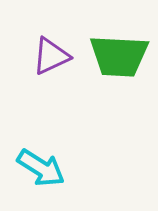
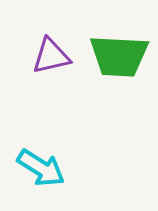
purple triangle: rotated 12 degrees clockwise
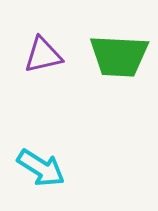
purple triangle: moved 8 px left, 1 px up
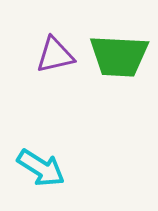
purple triangle: moved 12 px right
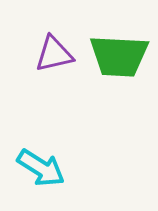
purple triangle: moved 1 px left, 1 px up
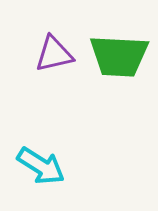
cyan arrow: moved 2 px up
